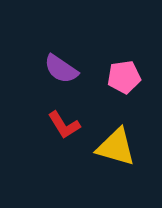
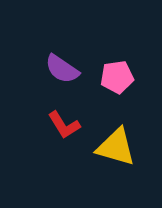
purple semicircle: moved 1 px right
pink pentagon: moved 7 px left
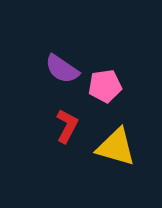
pink pentagon: moved 12 px left, 9 px down
red L-shape: moved 3 px right, 1 px down; rotated 120 degrees counterclockwise
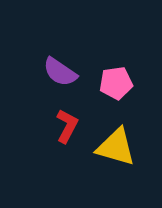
purple semicircle: moved 2 px left, 3 px down
pink pentagon: moved 11 px right, 3 px up
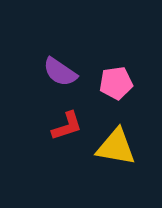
red L-shape: rotated 44 degrees clockwise
yellow triangle: rotated 6 degrees counterclockwise
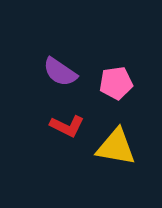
red L-shape: rotated 44 degrees clockwise
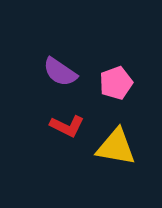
pink pentagon: rotated 12 degrees counterclockwise
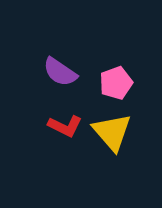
red L-shape: moved 2 px left
yellow triangle: moved 4 px left, 15 px up; rotated 39 degrees clockwise
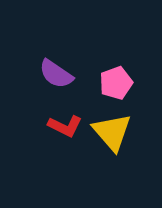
purple semicircle: moved 4 px left, 2 px down
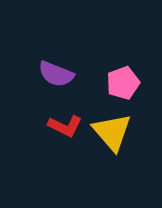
purple semicircle: rotated 12 degrees counterclockwise
pink pentagon: moved 7 px right
